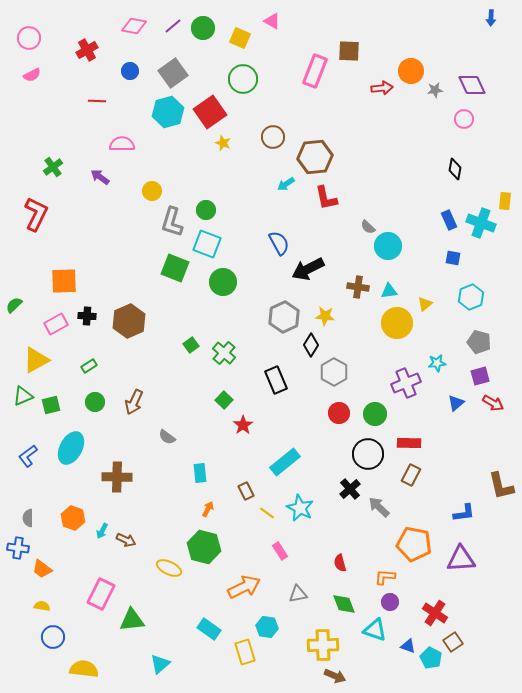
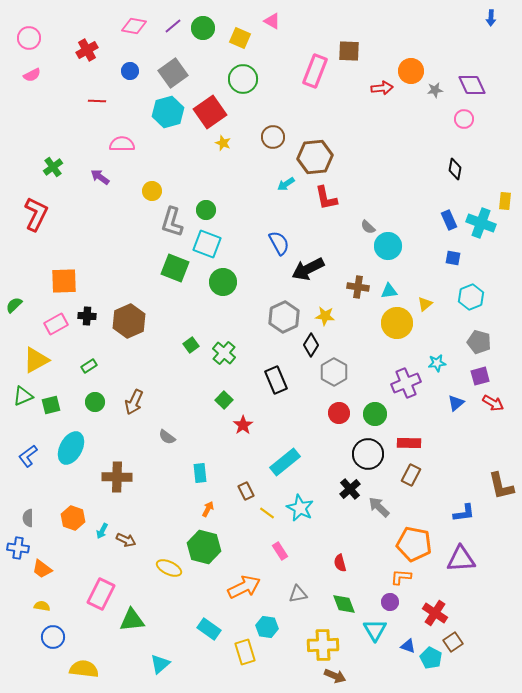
orange L-shape at (385, 577): moved 16 px right
cyan triangle at (375, 630): rotated 40 degrees clockwise
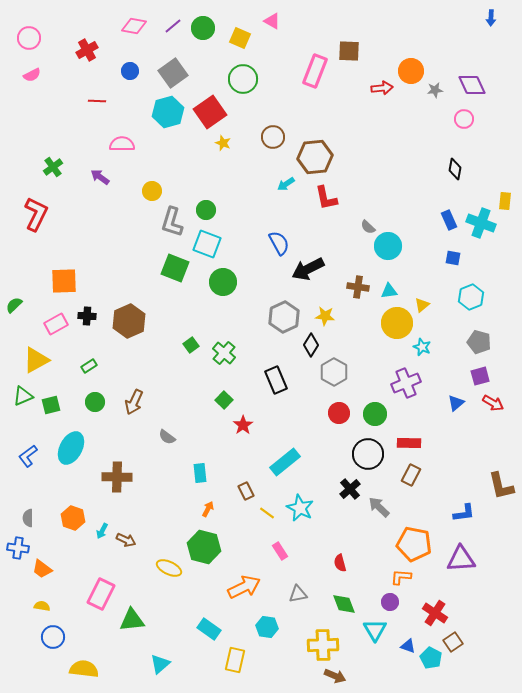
yellow triangle at (425, 304): moved 3 px left, 1 px down
cyan star at (437, 363): moved 15 px left, 16 px up; rotated 30 degrees clockwise
yellow rectangle at (245, 652): moved 10 px left, 8 px down; rotated 30 degrees clockwise
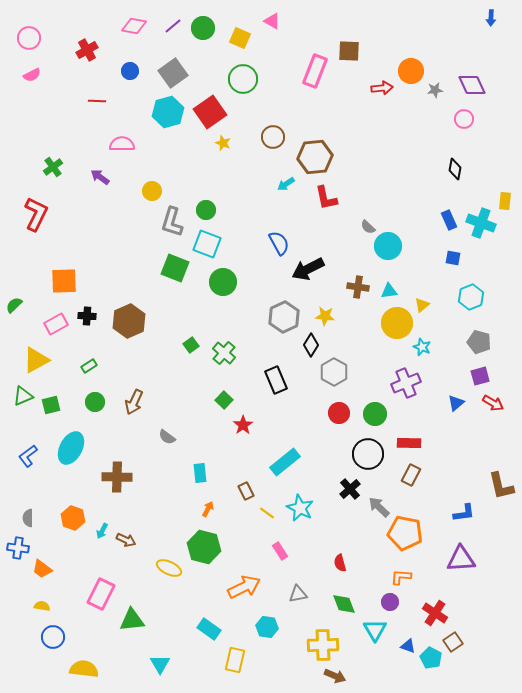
orange pentagon at (414, 544): moved 9 px left, 11 px up
cyan triangle at (160, 664): rotated 20 degrees counterclockwise
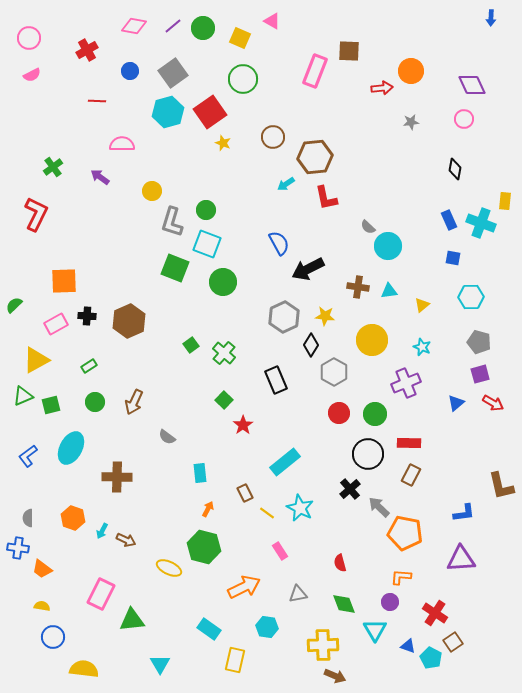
gray star at (435, 90): moved 24 px left, 32 px down
cyan hexagon at (471, 297): rotated 20 degrees clockwise
yellow circle at (397, 323): moved 25 px left, 17 px down
purple square at (480, 376): moved 2 px up
brown rectangle at (246, 491): moved 1 px left, 2 px down
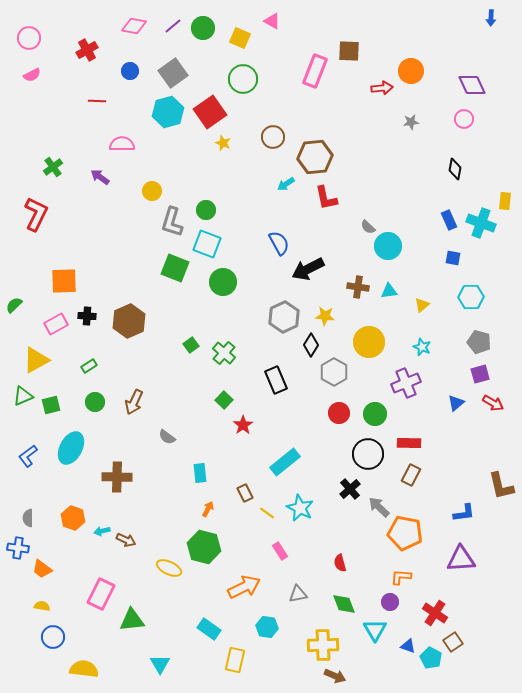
yellow circle at (372, 340): moved 3 px left, 2 px down
cyan arrow at (102, 531): rotated 49 degrees clockwise
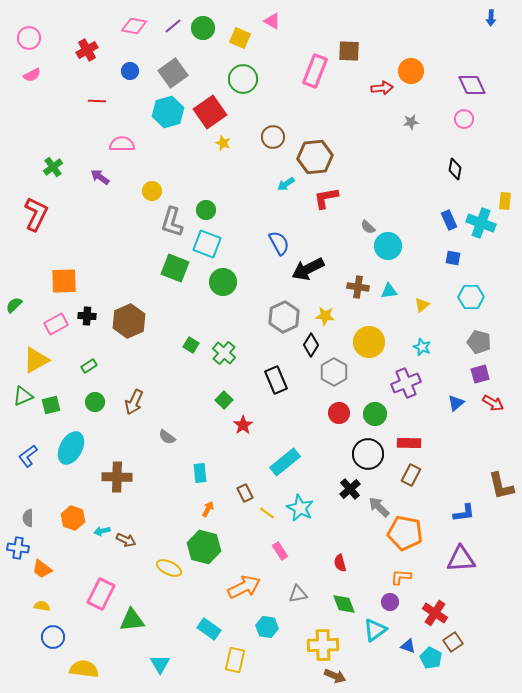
red L-shape at (326, 198): rotated 92 degrees clockwise
green square at (191, 345): rotated 21 degrees counterclockwise
cyan triangle at (375, 630): rotated 25 degrees clockwise
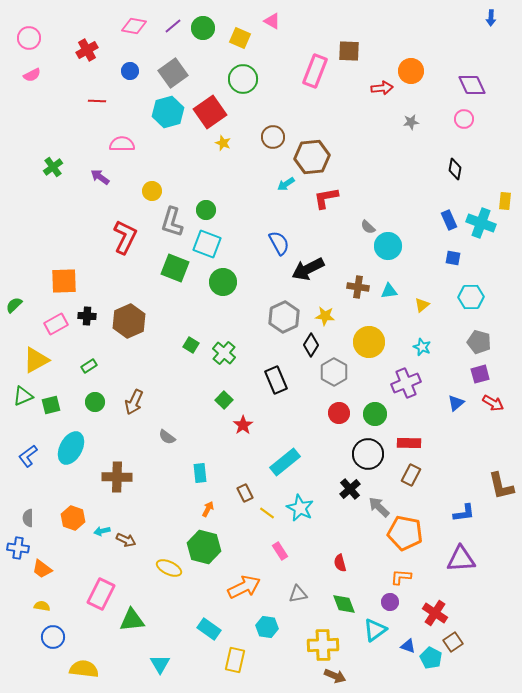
brown hexagon at (315, 157): moved 3 px left
red L-shape at (36, 214): moved 89 px right, 23 px down
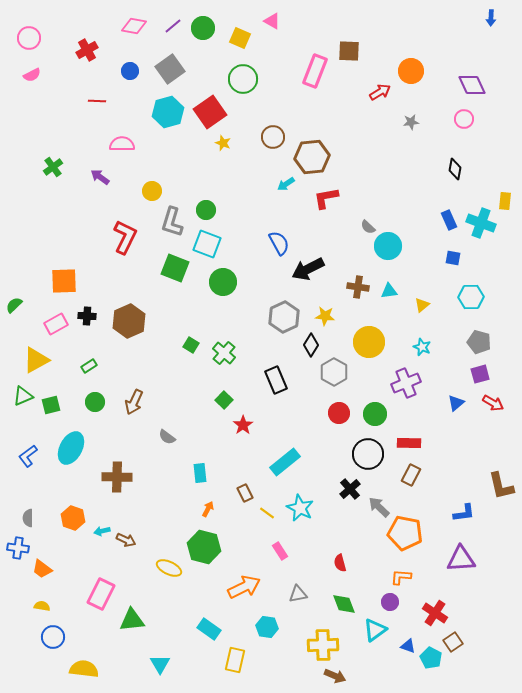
gray square at (173, 73): moved 3 px left, 4 px up
red arrow at (382, 88): moved 2 px left, 4 px down; rotated 25 degrees counterclockwise
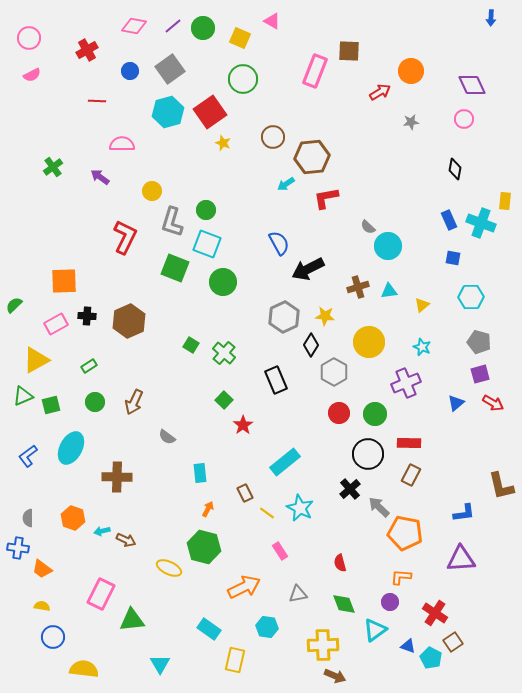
brown cross at (358, 287): rotated 25 degrees counterclockwise
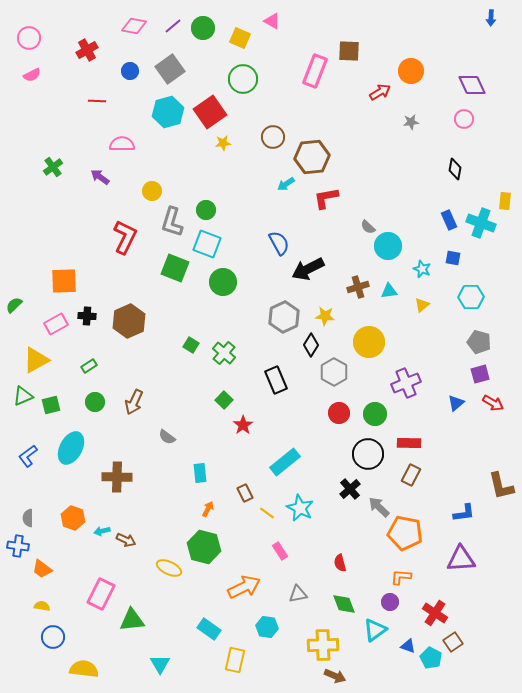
yellow star at (223, 143): rotated 28 degrees counterclockwise
cyan star at (422, 347): moved 78 px up
blue cross at (18, 548): moved 2 px up
